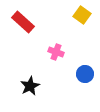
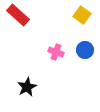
red rectangle: moved 5 px left, 7 px up
blue circle: moved 24 px up
black star: moved 3 px left, 1 px down
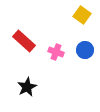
red rectangle: moved 6 px right, 26 px down
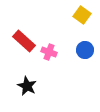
pink cross: moved 7 px left
black star: moved 1 px up; rotated 18 degrees counterclockwise
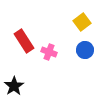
yellow square: moved 7 px down; rotated 18 degrees clockwise
red rectangle: rotated 15 degrees clockwise
black star: moved 13 px left; rotated 12 degrees clockwise
